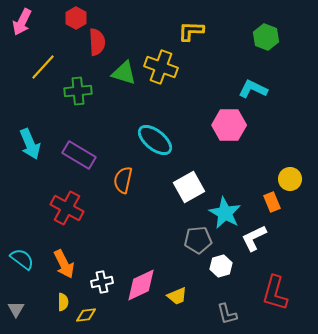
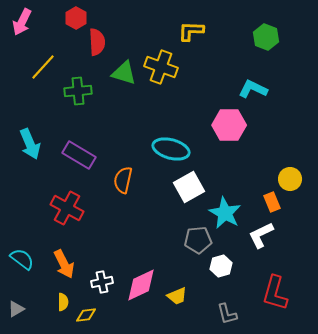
cyan ellipse: moved 16 px right, 9 px down; rotated 24 degrees counterclockwise
white L-shape: moved 7 px right, 3 px up
gray triangle: rotated 30 degrees clockwise
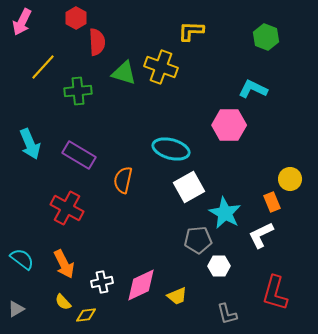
white hexagon: moved 2 px left; rotated 15 degrees clockwise
yellow semicircle: rotated 138 degrees clockwise
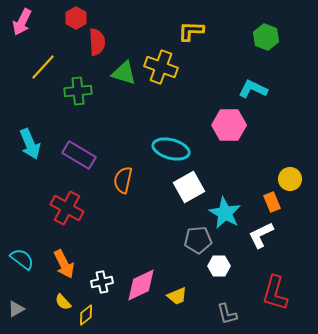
yellow diamond: rotated 30 degrees counterclockwise
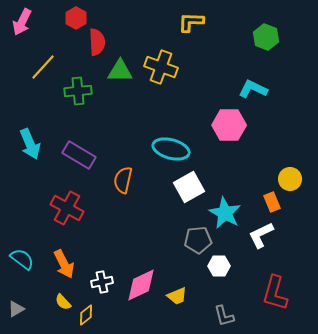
yellow L-shape: moved 9 px up
green triangle: moved 4 px left, 2 px up; rotated 16 degrees counterclockwise
gray L-shape: moved 3 px left, 2 px down
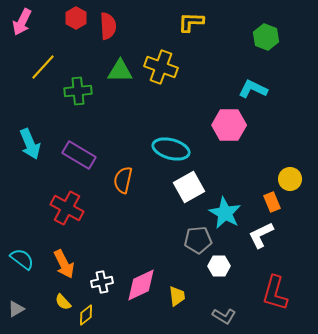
red semicircle: moved 11 px right, 16 px up
yellow trapezoid: rotated 75 degrees counterclockwise
gray L-shape: rotated 45 degrees counterclockwise
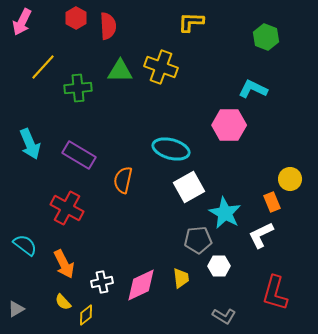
green cross: moved 3 px up
cyan semicircle: moved 3 px right, 14 px up
yellow trapezoid: moved 4 px right, 18 px up
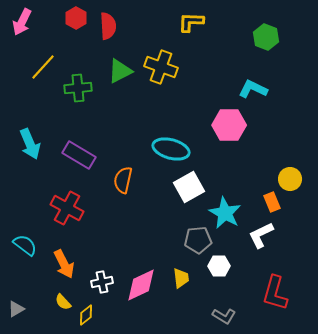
green triangle: rotated 28 degrees counterclockwise
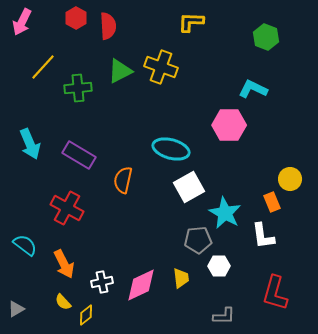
white L-shape: moved 2 px right, 1 px down; rotated 72 degrees counterclockwise
gray L-shape: rotated 30 degrees counterclockwise
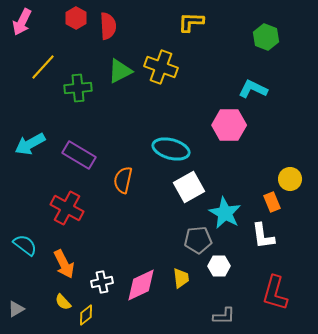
cyan arrow: rotated 84 degrees clockwise
